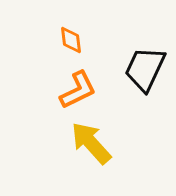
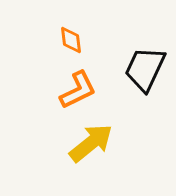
yellow arrow: rotated 93 degrees clockwise
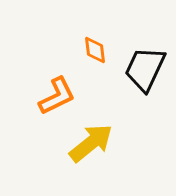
orange diamond: moved 24 px right, 10 px down
orange L-shape: moved 21 px left, 6 px down
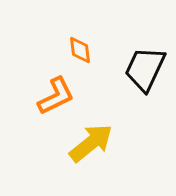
orange diamond: moved 15 px left
orange L-shape: moved 1 px left
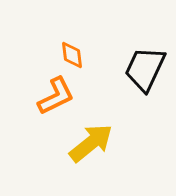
orange diamond: moved 8 px left, 5 px down
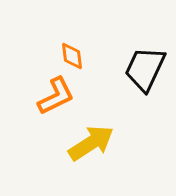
orange diamond: moved 1 px down
yellow arrow: rotated 6 degrees clockwise
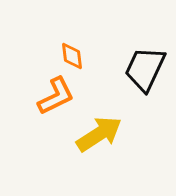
yellow arrow: moved 8 px right, 9 px up
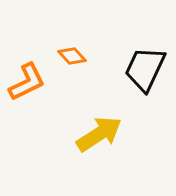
orange diamond: rotated 36 degrees counterclockwise
orange L-shape: moved 29 px left, 14 px up
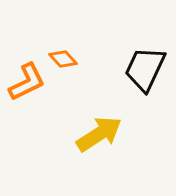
orange diamond: moved 9 px left, 3 px down
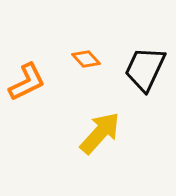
orange diamond: moved 23 px right
yellow arrow: moved 1 px right, 1 px up; rotated 15 degrees counterclockwise
